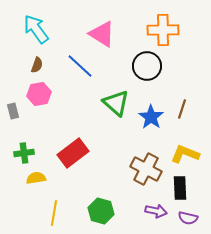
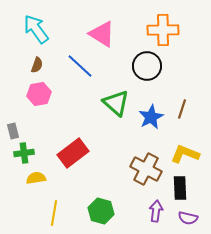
gray rectangle: moved 20 px down
blue star: rotated 10 degrees clockwise
purple arrow: rotated 95 degrees counterclockwise
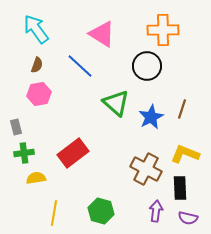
gray rectangle: moved 3 px right, 4 px up
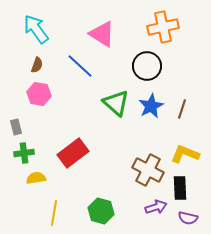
orange cross: moved 3 px up; rotated 12 degrees counterclockwise
pink hexagon: rotated 20 degrees clockwise
blue star: moved 11 px up
brown cross: moved 2 px right, 1 px down
purple arrow: moved 4 px up; rotated 65 degrees clockwise
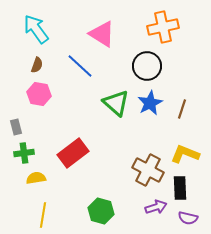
blue star: moved 1 px left, 3 px up
yellow line: moved 11 px left, 2 px down
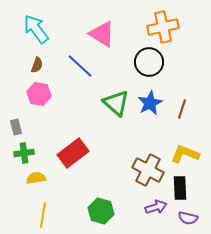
black circle: moved 2 px right, 4 px up
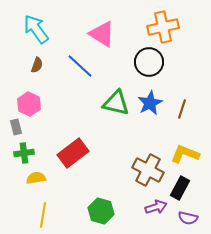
pink hexagon: moved 10 px left, 10 px down; rotated 15 degrees clockwise
green triangle: rotated 28 degrees counterclockwise
black rectangle: rotated 30 degrees clockwise
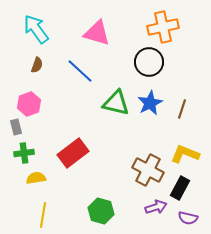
pink triangle: moved 5 px left, 1 px up; rotated 16 degrees counterclockwise
blue line: moved 5 px down
pink hexagon: rotated 15 degrees clockwise
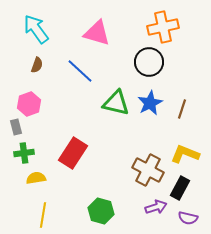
red rectangle: rotated 20 degrees counterclockwise
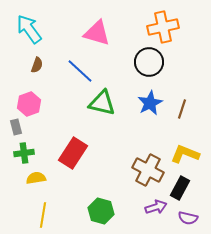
cyan arrow: moved 7 px left
green triangle: moved 14 px left
